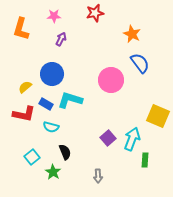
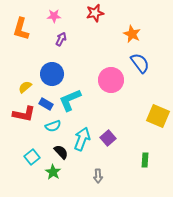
cyan L-shape: rotated 40 degrees counterclockwise
cyan semicircle: moved 2 px right, 1 px up; rotated 35 degrees counterclockwise
cyan arrow: moved 50 px left
black semicircle: moved 4 px left; rotated 21 degrees counterclockwise
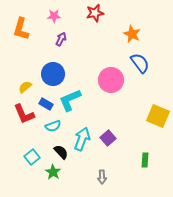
blue circle: moved 1 px right
red L-shape: rotated 55 degrees clockwise
gray arrow: moved 4 px right, 1 px down
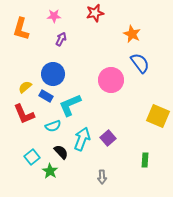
cyan L-shape: moved 5 px down
blue rectangle: moved 8 px up
green star: moved 3 px left, 1 px up
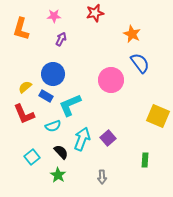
green star: moved 8 px right, 4 px down
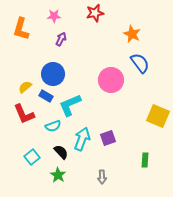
purple square: rotated 21 degrees clockwise
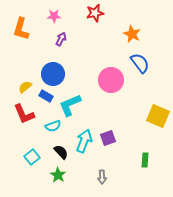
cyan arrow: moved 2 px right, 2 px down
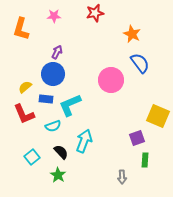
purple arrow: moved 4 px left, 13 px down
blue rectangle: moved 3 px down; rotated 24 degrees counterclockwise
purple square: moved 29 px right
gray arrow: moved 20 px right
